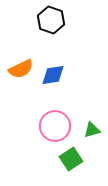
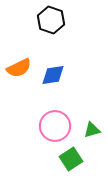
orange semicircle: moved 2 px left, 1 px up
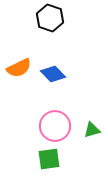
black hexagon: moved 1 px left, 2 px up
blue diamond: moved 1 px up; rotated 55 degrees clockwise
green square: moved 22 px left; rotated 25 degrees clockwise
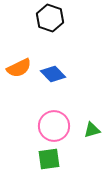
pink circle: moved 1 px left
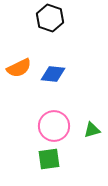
blue diamond: rotated 40 degrees counterclockwise
